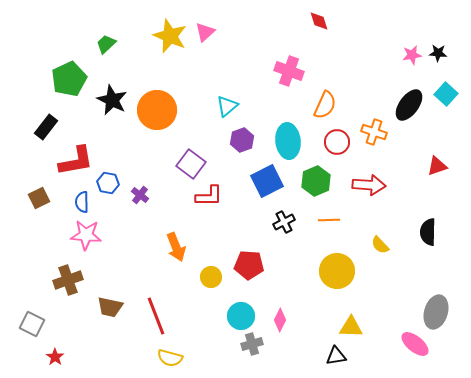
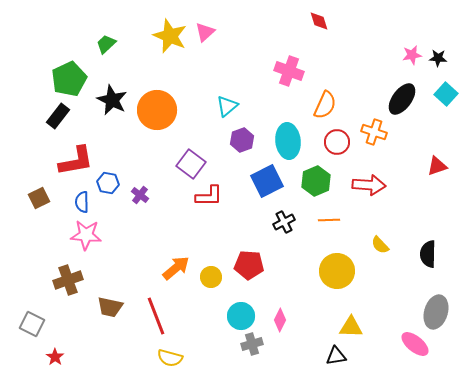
black star at (438, 53): moved 5 px down
black ellipse at (409, 105): moved 7 px left, 6 px up
black rectangle at (46, 127): moved 12 px right, 11 px up
black semicircle at (428, 232): moved 22 px down
orange arrow at (176, 247): moved 21 px down; rotated 108 degrees counterclockwise
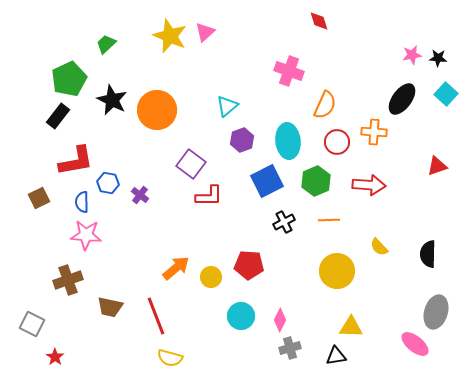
orange cross at (374, 132): rotated 15 degrees counterclockwise
yellow semicircle at (380, 245): moved 1 px left, 2 px down
gray cross at (252, 344): moved 38 px right, 4 px down
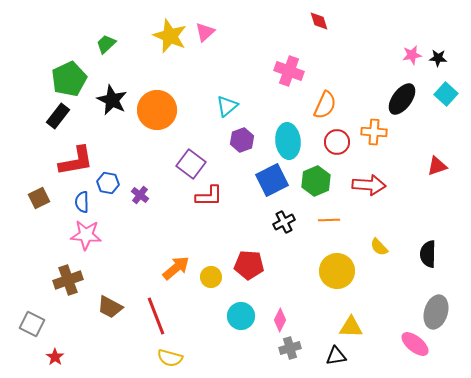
blue square at (267, 181): moved 5 px right, 1 px up
brown trapezoid at (110, 307): rotated 16 degrees clockwise
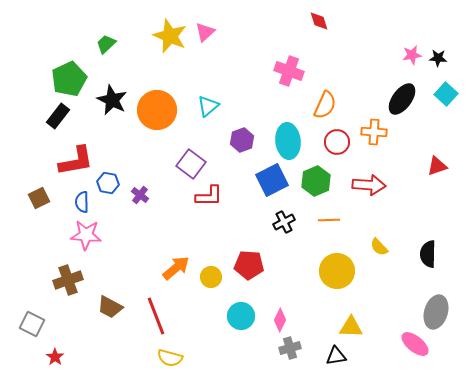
cyan triangle at (227, 106): moved 19 px left
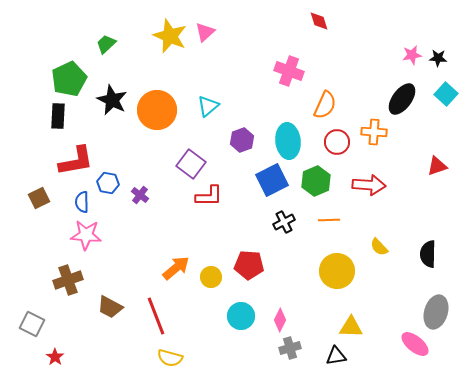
black rectangle at (58, 116): rotated 35 degrees counterclockwise
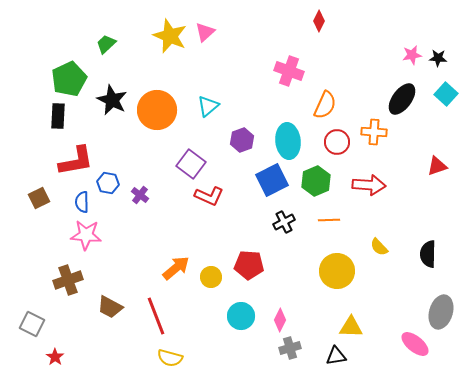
red diamond at (319, 21): rotated 45 degrees clockwise
red L-shape at (209, 196): rotated 24 degrees clockwise
gray ellipse at (436, 312): moved 5 px right
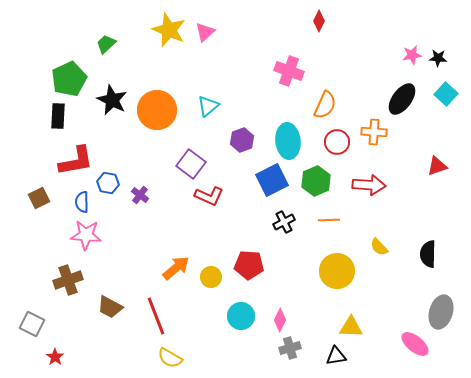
yellow star at (170, 36): moved 1 px left, 6 px up
yellow semicircle at (170, 358): rotated 15 degrees clockwise
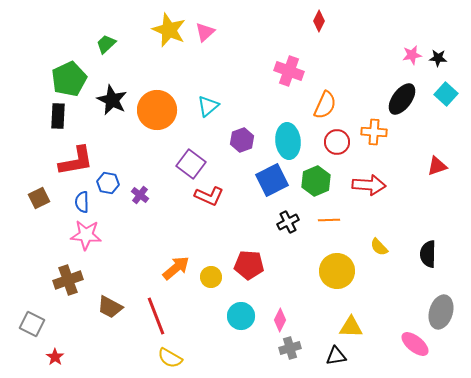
black cross at (284, 222): moved 4 px right
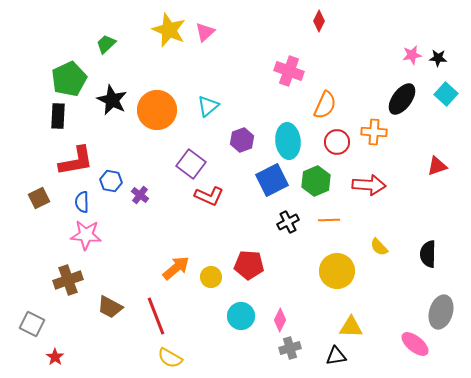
blue hexagon at (108, 183): moved 3 px right, 2 px up
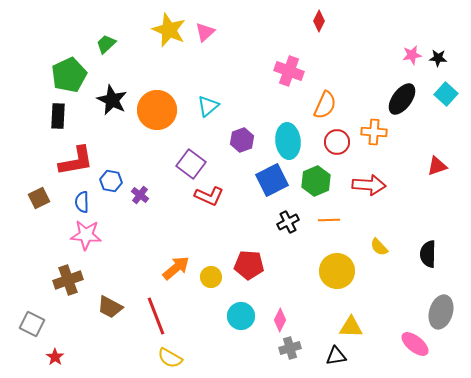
green pentagon at (69, 79): moved 4 px up
